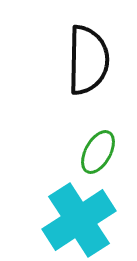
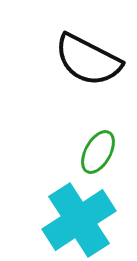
black semicircle: rotated 116 degrees clockwise
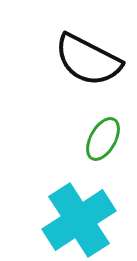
green ellipse: moved 5 px right, 13 px up
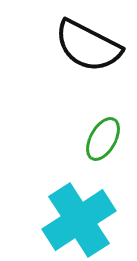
black semicircle: moved 14 px up
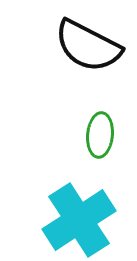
green ellipse: moved 3 px left, 4 px up; rotated 24 degrees counterclockwise
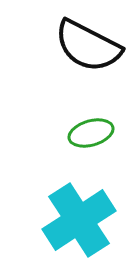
green ellipse: moved 9 px left, 2 px up; rotated 69 degrees clockwise
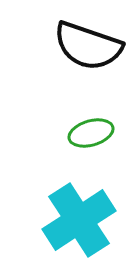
black semicircle: rotated 8 degrees counterclockwise
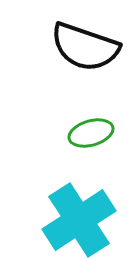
black semicircle: moved 3 px left, 1 px down
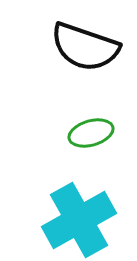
cyan cross: rotated 4 degrees clockwise
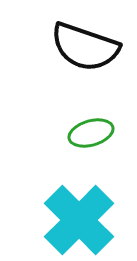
cyan cross: rotated 16 degrees counterclockwise
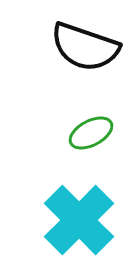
green ellipse: rotated 12 degrees counterclockwise
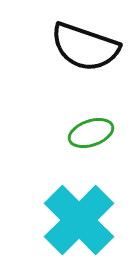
green ellipse: rotated 9 degrees clockwise
